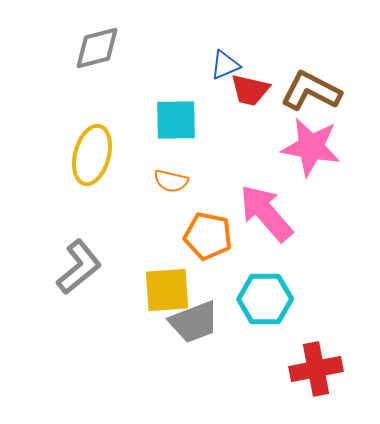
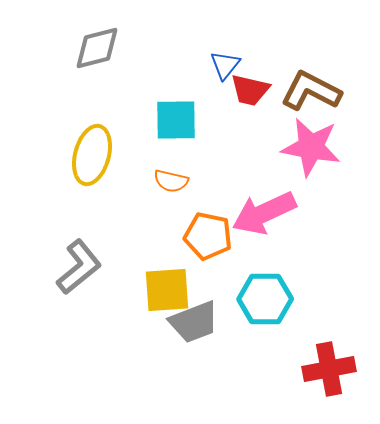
blue triangle: rotated 28 degrees counterclockwise
pink arrow: moved 2 px left; rotated 74 degrees counterclockwise
red cross: moved 13 px right
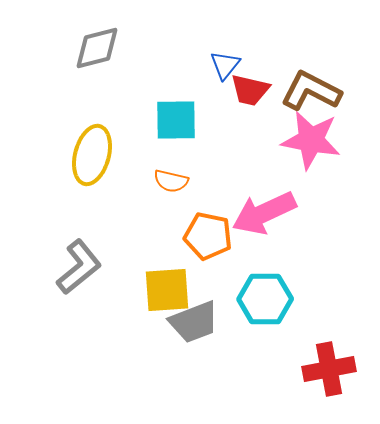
pink star: moved 7 px up
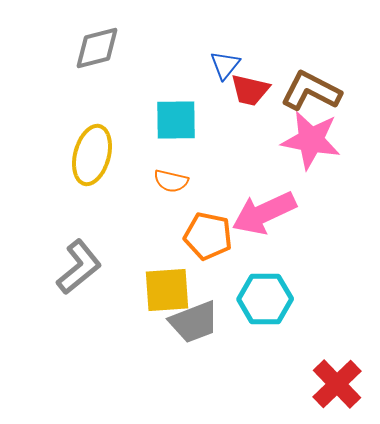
red cross: moved 8 px right, 15 px down; rotated 33 degrees counterclockwise
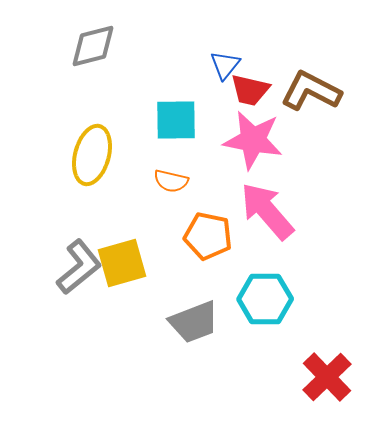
gray diamond: moved 4 px left, 2 px up
pink star: moved 58 px left
pink arrow: moved 3 px right, 2 px up; rotated 74 degrees clockwise
yellow square: moved 45 px left, 27 px up; rotated 12 degrees counterclockwise
red cross: moved 10 px left, 7 px up
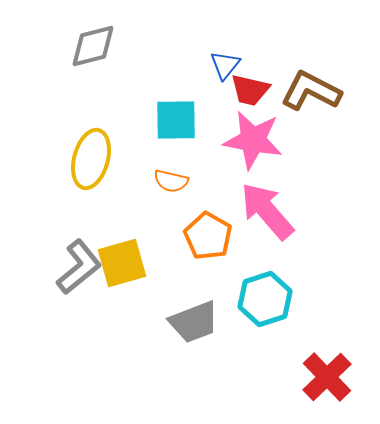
yellow ellipse: moved 1 px left, 4 px down
orange pentagon: rotated 18 degrees clockwise
cyan hexagon: rotated 18 degrees counterclockwise
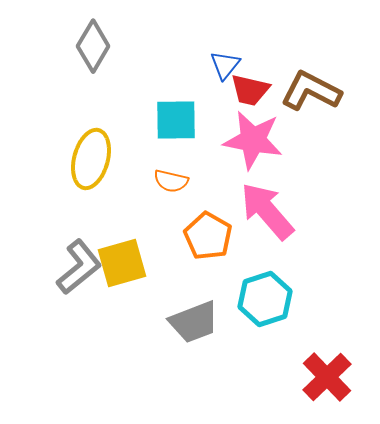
gray diamond: rotated 45 degrees counterclockwise
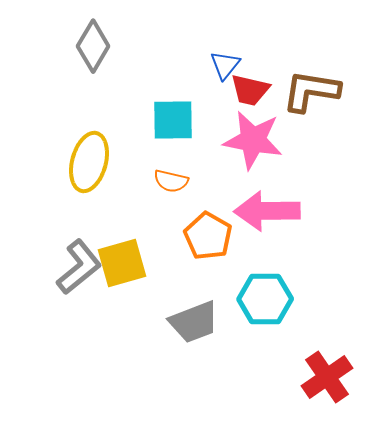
brown L-shape: rotated 18 degrees counterclockwise
cyan square: moved 3 px left
yellow ellipse: moved 2 px left, 3 px down
pink arrow: rotated 50 degrees counterclockwise
cyan hexagon: rotated 18 degrees clockwise
red cross: rotated 9 degrees clockwise
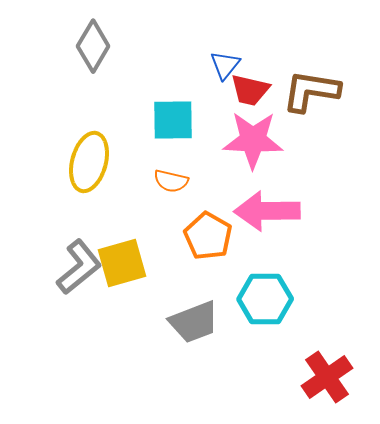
pink star: rotated 8 degrees counterclockwise
